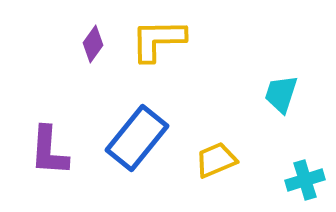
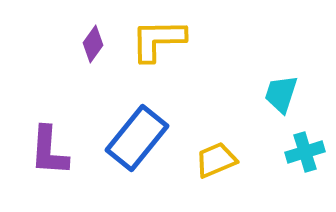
cyan cross: moved 28 px up
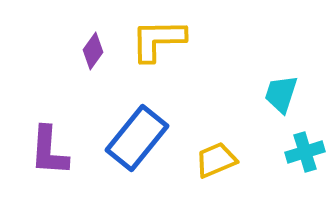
purple diamond: moved 7 px down
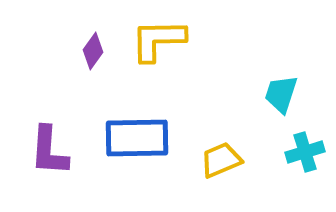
blue rectangle: rotated 50 degrees clockwise
yellow trapezoid: moved 5 px right
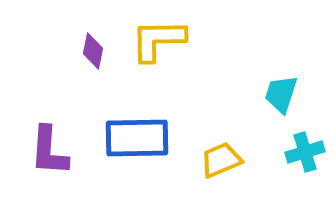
purple diamond: rotated 24 degrees counterclockwise
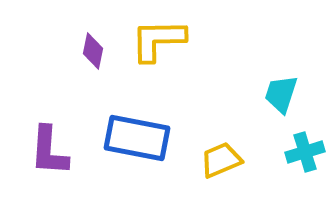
blue rectangle: rotated 12 degrees clockwise
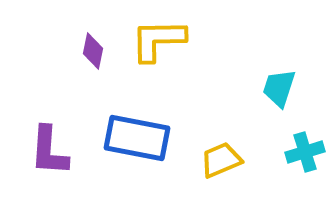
cyan trapezoid: moved 2 px left, 6 px up
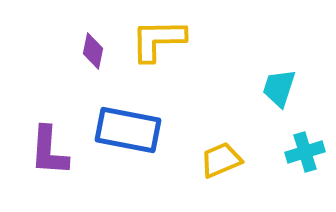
blue rectangle: moved 9 px left, 8 px up
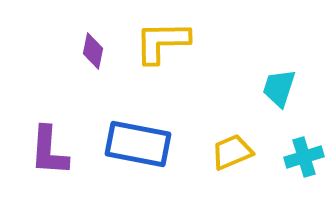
yellow L-shape: moved 4 px right, 2 px down
blue rectangle: moved 10 px right, 14 px down
cyan cross: moved 1 px left, 5 px down
yellow trapezoid: moved 11 px right, 8 px up
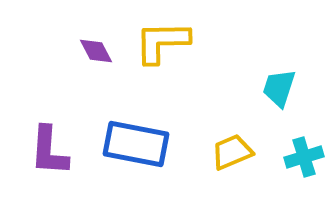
purple diamond: moved 3 px right; rotated 39 degrees counterclockwise
blue rectangle: moved 2 px left
